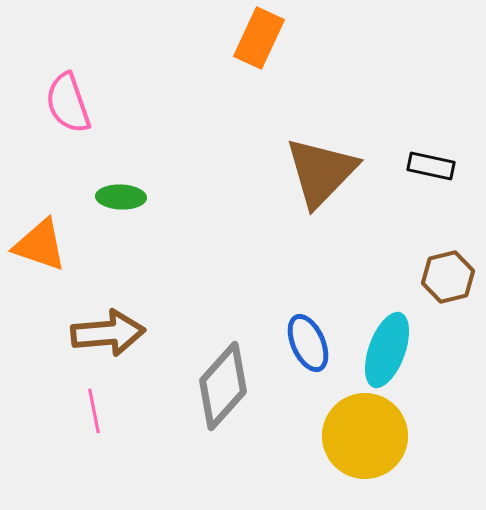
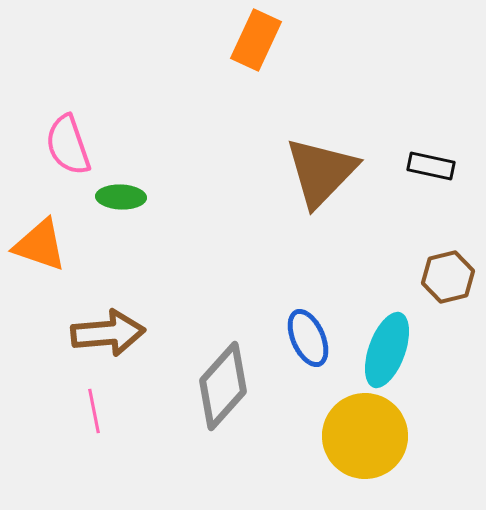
orange rectangle: moved 3 px left, 2 px down
pink semicircle: moved 42 px down
blue ellipse: moved 5 px up
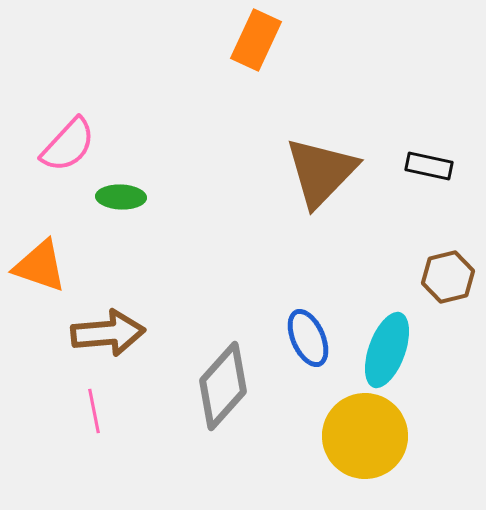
pink semicircle: rotated 118 degrees counterclockwise
black rectangle: moved 2 px left
orange triangle: moved 21 px down
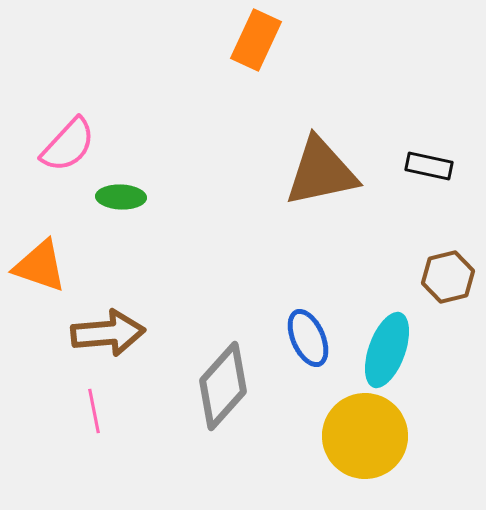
brown triangle: rotated 34 degrees clockwise
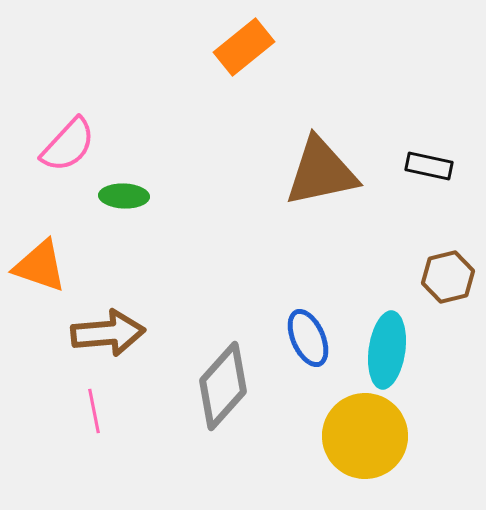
orange rectangle: moved 12 px left, 7 px down; rotated 26 degrees clockwise
green ellipse: moved 3 px right, 1 px up
cyan ellipse: rotated 12 degrees counterclockwise
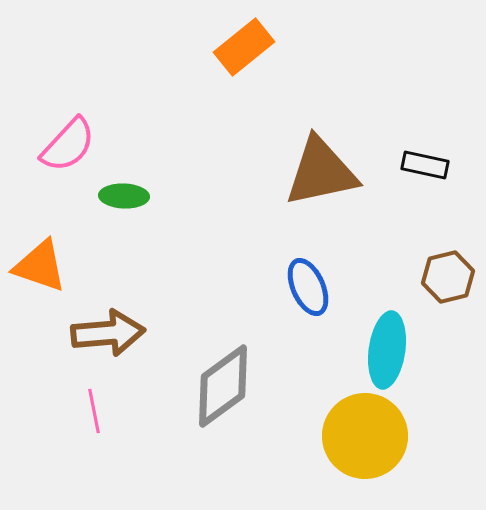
black rectangle: moved 4 px left, 1 px up
blue ellipse: moved 51 px up
gray diamond: rotated 12 degrees clockwise
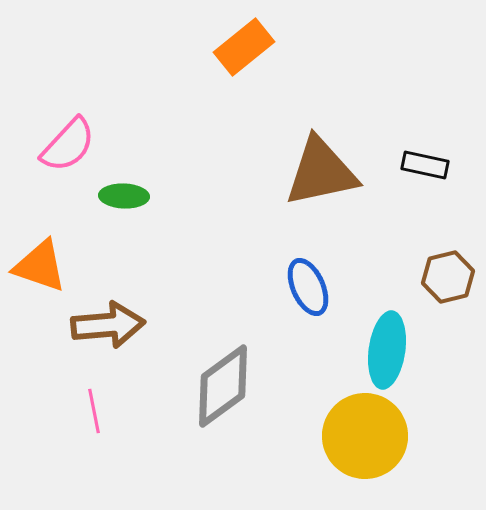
brown arrow: moved 8 px up
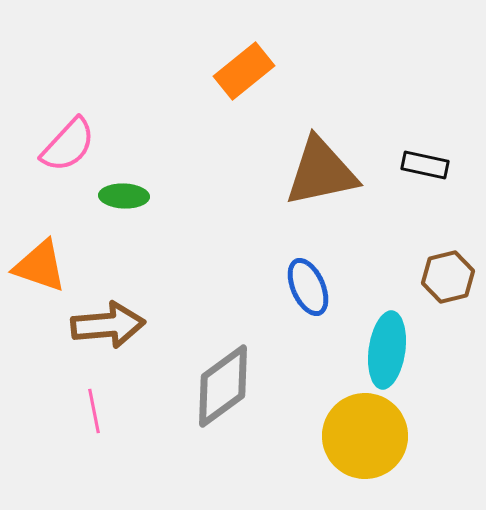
orange rectangle: moved 24 px down
